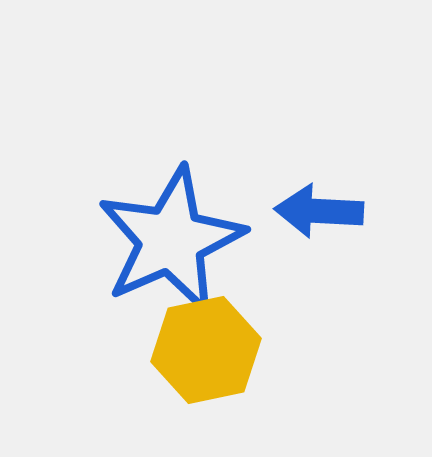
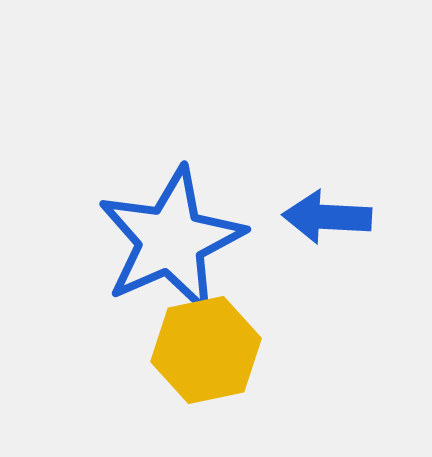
blue arrow: moved 8 px right, 6 px down
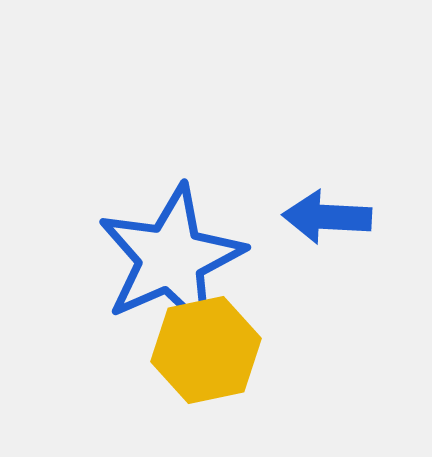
blue star: moved 18 px down
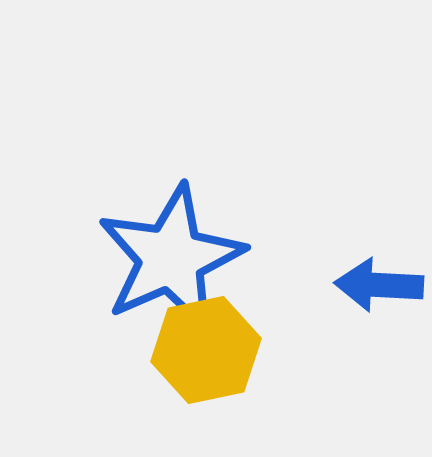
blue arrow: moved 52 px right, 68 px down
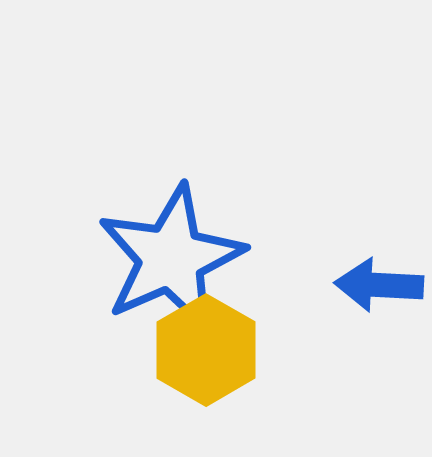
yellow hexagon: rotated 18 degrees counterclockwise
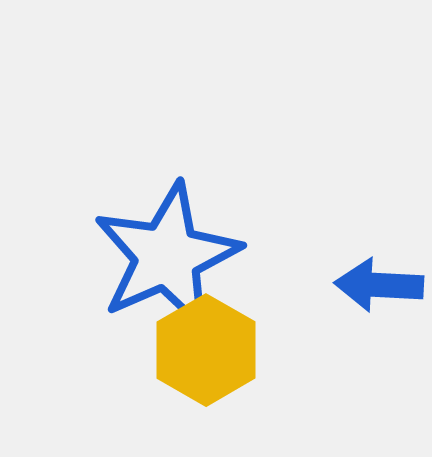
blue star: moved 4 px left, 2 px up
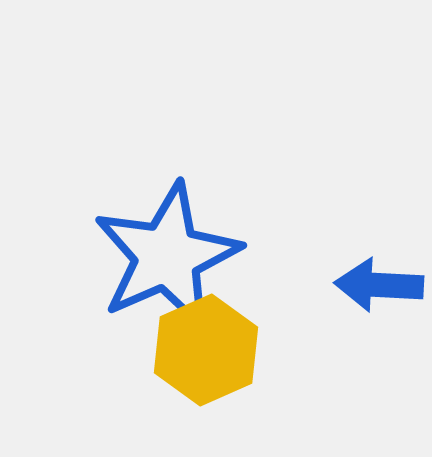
yellow hexagon: rotated 6 degrees clockwise
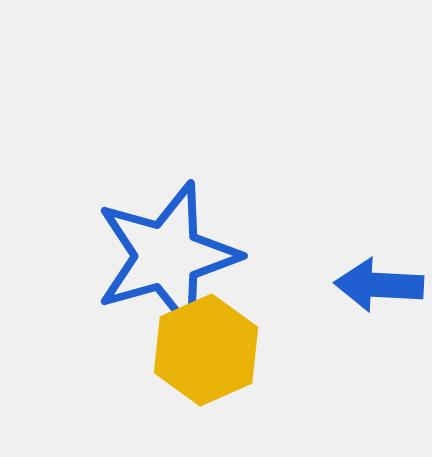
blue star: rotated 8 degrees clockwise
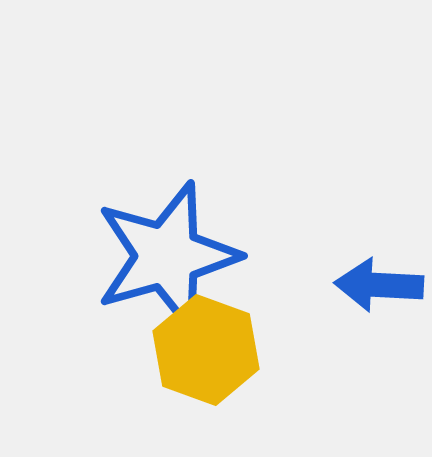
yellow hexagon: rotated 16 degrees counterclockwise
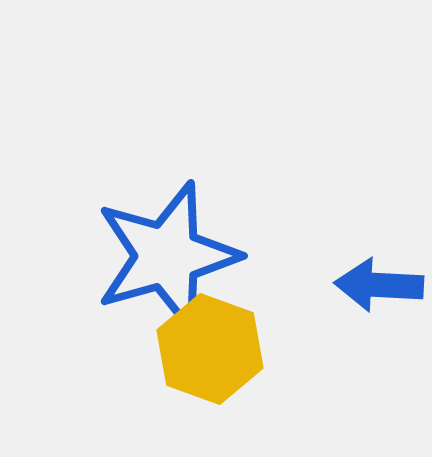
yellow hexagon: moved 4 px right, 1 px up
